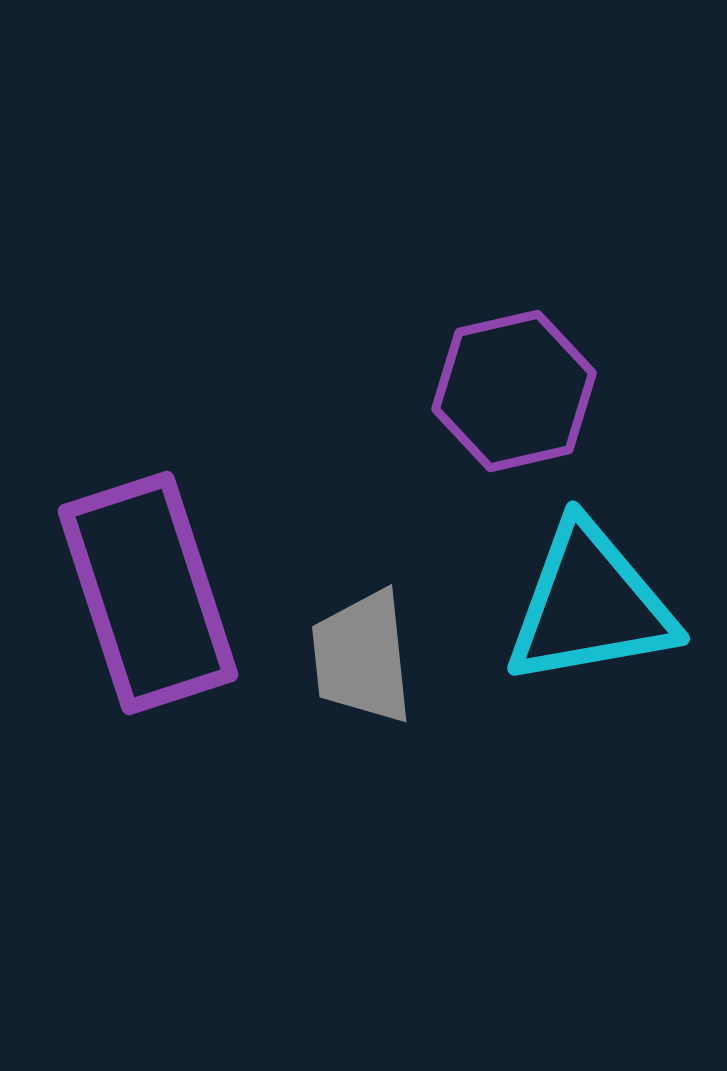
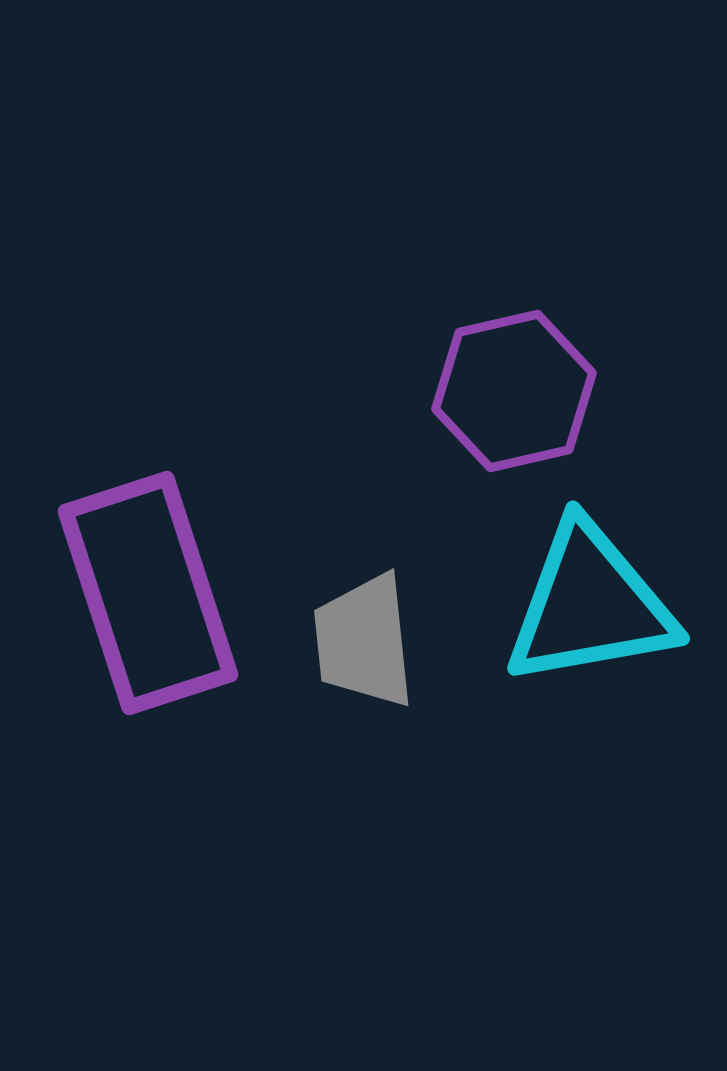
gray trapezoid: moved 2 px right, 16 px up
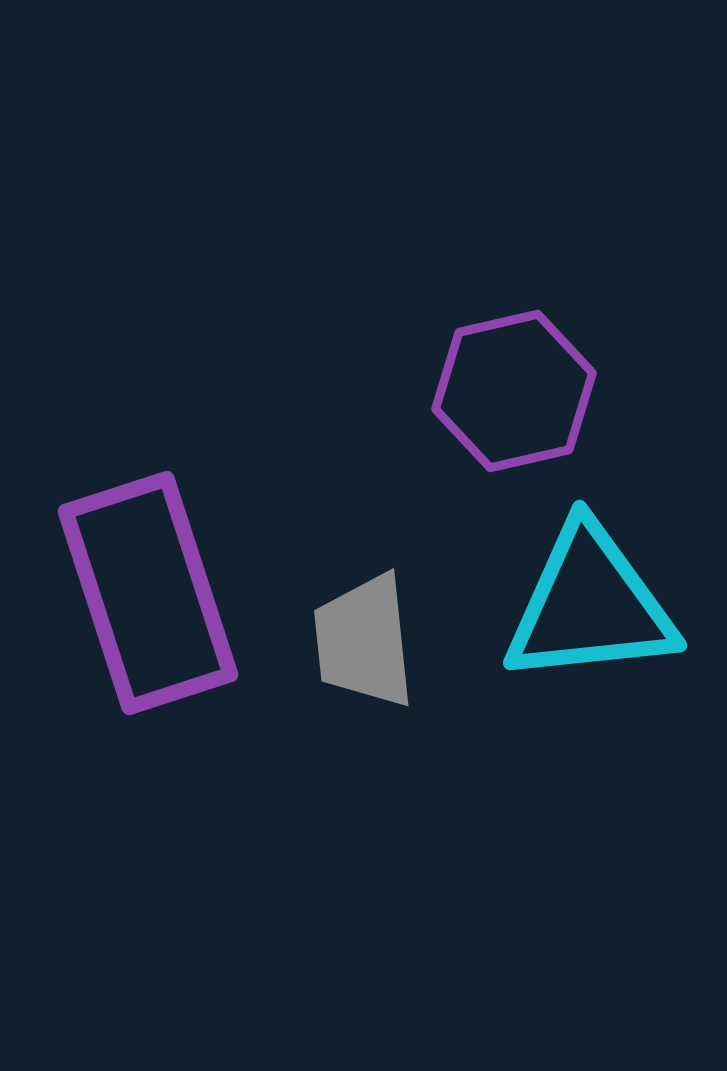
cyan triangle: rotated 4 degrees clockwise
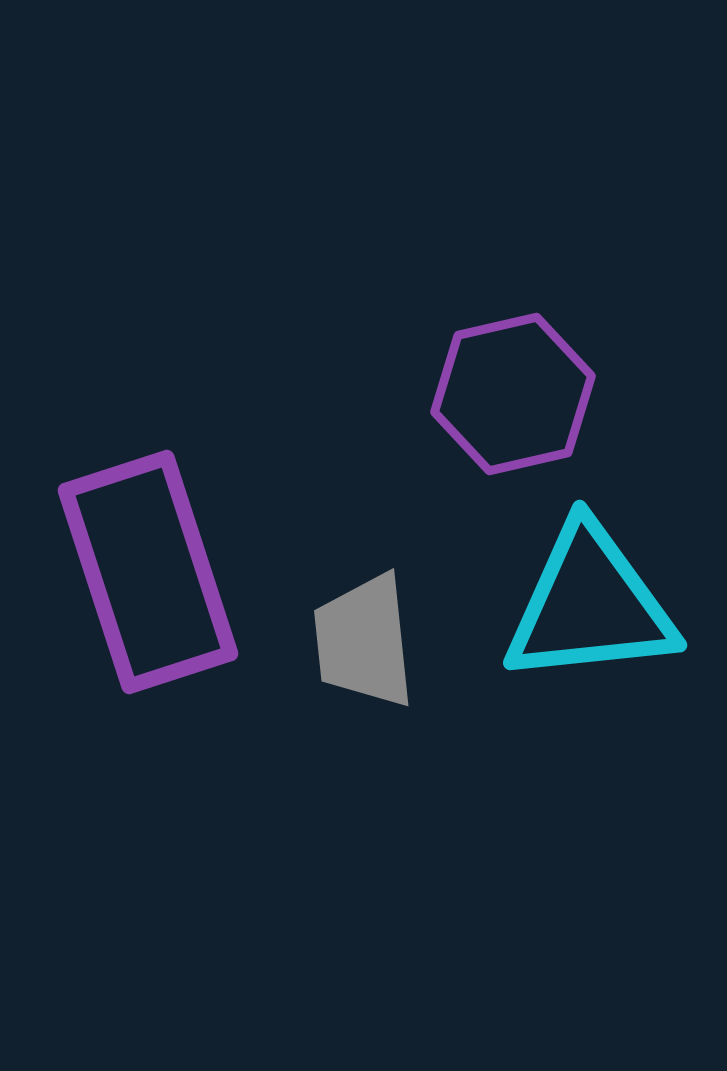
purple hexagon: moved 1 px left, 3 px down
purple rectangle: moved 21 px up
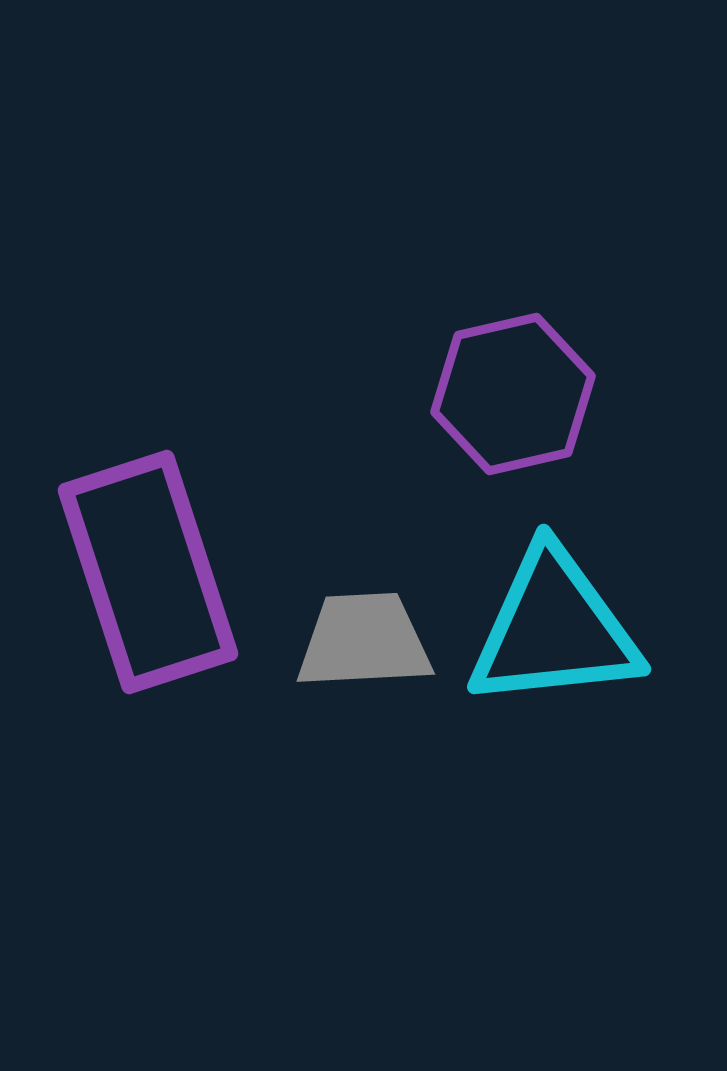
cyan triangle: moved 36 px left, 24 px down
gray trapezoid: rotated 93 degrees clockwise
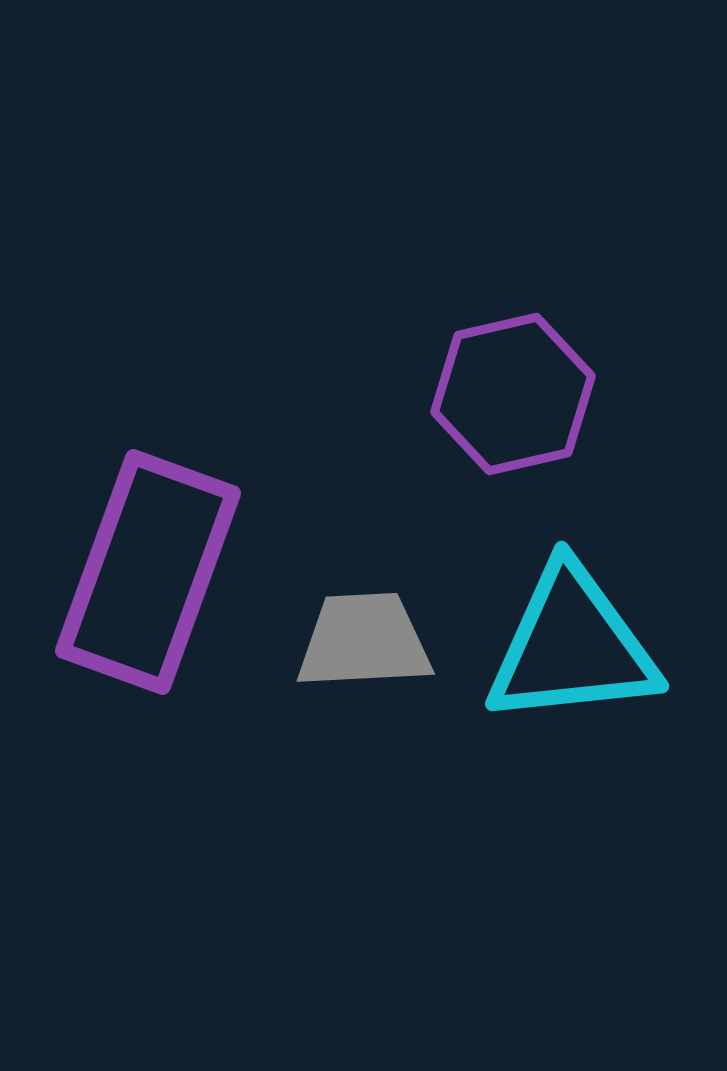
purple rectangle: rotated 38 degrees clockwise
cyan triangle: moved 18 px right, 17 px down
